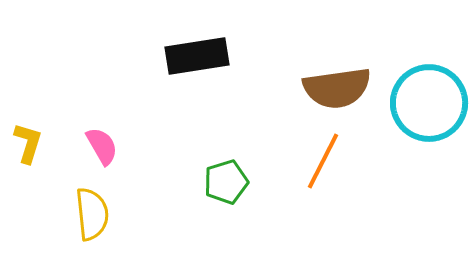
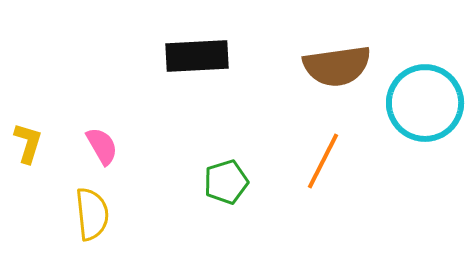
black rectangle: rotated 6 degrees clockwise
brown semicircle: moved 22 px up
cyan circle: moved 4 px left
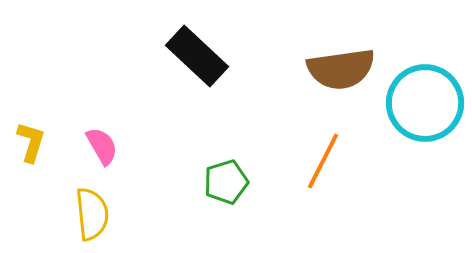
black rectangle: rotated 46 degrees clockwise
brown semicircle: moved 4 px right, 3 px down
yellow L-shape: moved 3 px right, 1 px up
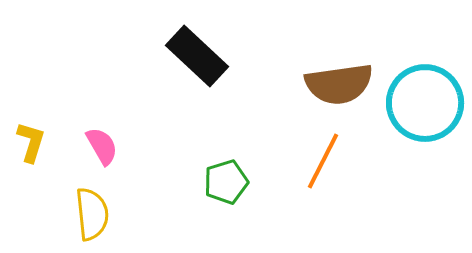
brown semicircle: moved 2 px left, 15 px down
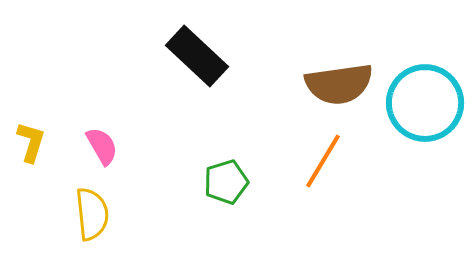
orange line: rotated 4 degrees clockwise
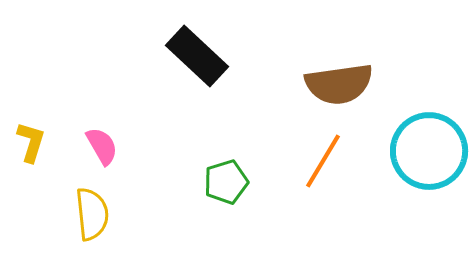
cyan circle: moved 4 px right, 48 px down
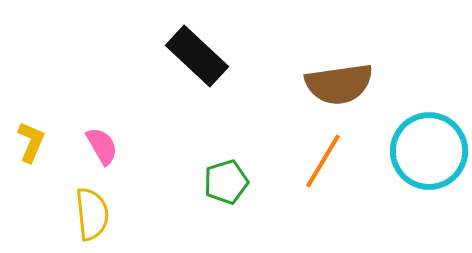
yellow L-shape: rotated 6 degrees clockwise
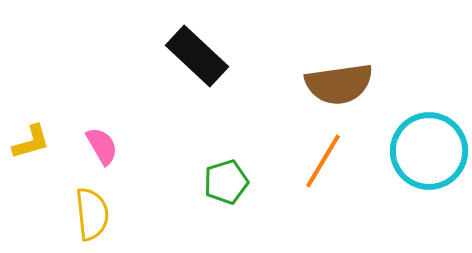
yellow L-shape: rotated 51 degrees clockwise
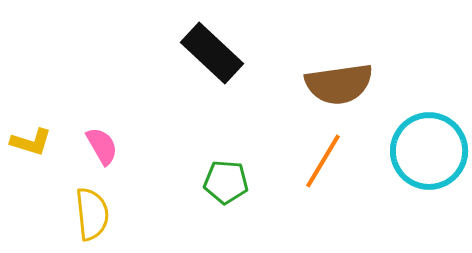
black rectangle: moved 15 px right, 3 px up
yellow L-shape: rotated 33 degrees clockwise
green pentagon: rotated 21 degrees clockwise
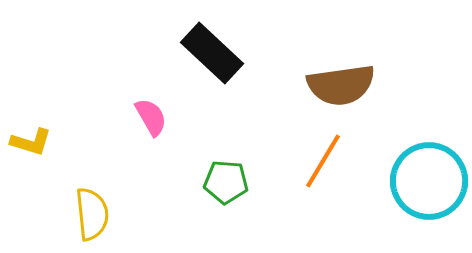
brown semicircle: moved 2 px right, 1 px down
pink semicircle: moved 49 px right, 29 px up
cyan circle: moved 30 px down
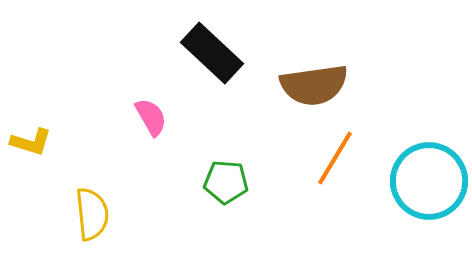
brown semicircle: moved 27 px left
orange line: moved 12 px right, 3 px up
